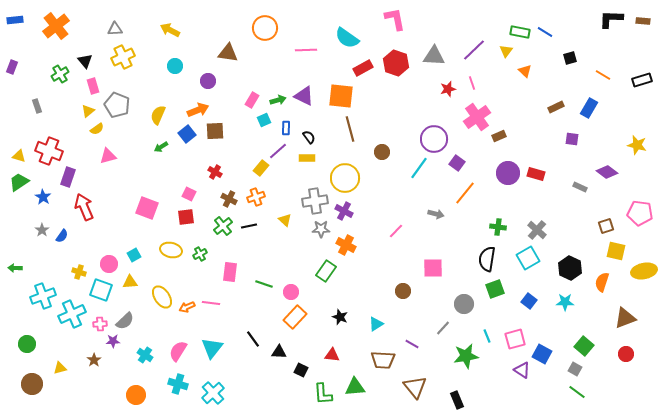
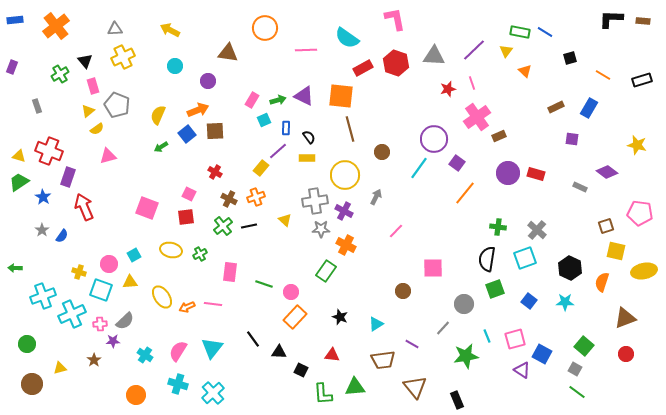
yellow circle at (345, 178): moved 3 px up
gray arrow at (436, 214): moved 60 px left, 17 px up; rotated 77 degrees counterclockwise
cyan square at (528, 258): moved 3 px left; rotated 10 degrees clockwise
pink line at (211, 303): moved 2 px right, 1 px down
brown trapezoid at (383, 360): rotated 10 degrees counterclockwise
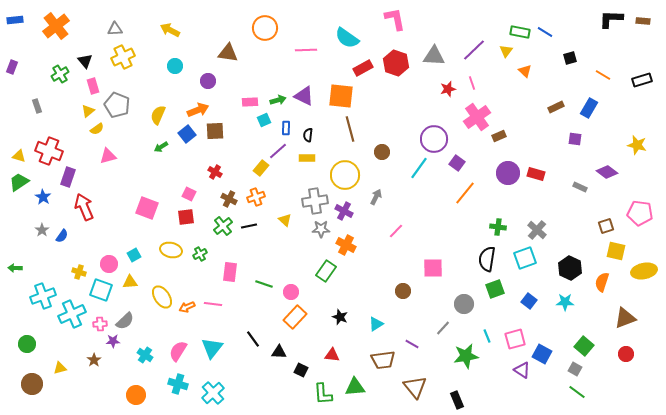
pink rectangle at (252, 100): moved 2 px left, 2 px down; rotated 56 degrees clockwise
black semicircle at (309, 137): moved 1 px left, 2 px up; rotated 136 degrees counterclockwise
purple square at (572, 139): moved 3 px right
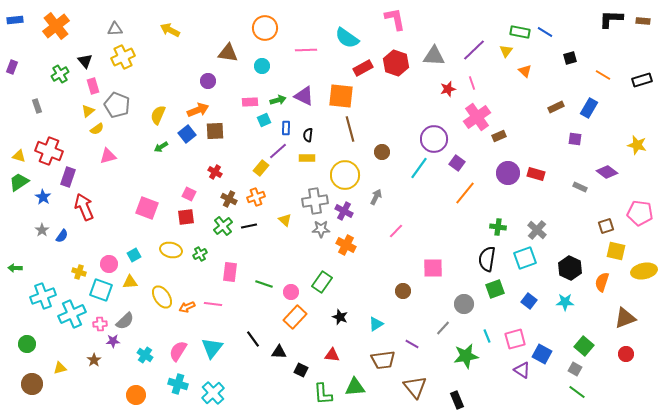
cyan circle at (175, 66): moved 87 px right
green rectangle at (326, 271): moved 4 px left, 11 px down
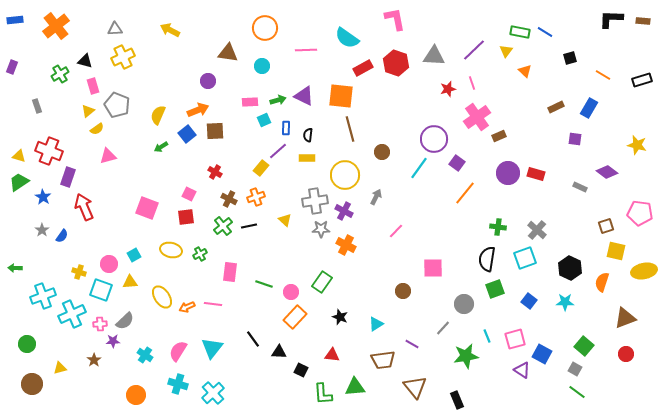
black triangle at (85, 61): rotated 35 degrees counterclockwise
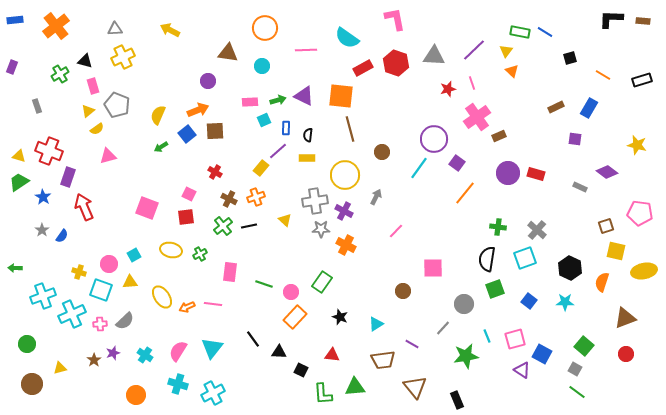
orange triangle at (525, 71): moved 13 px left
purple star at (113, 341): moved 12 px down; rotated 16 degrees counterclockwise
cyan cross at (213, 393): rotated 15 degrees clockwise
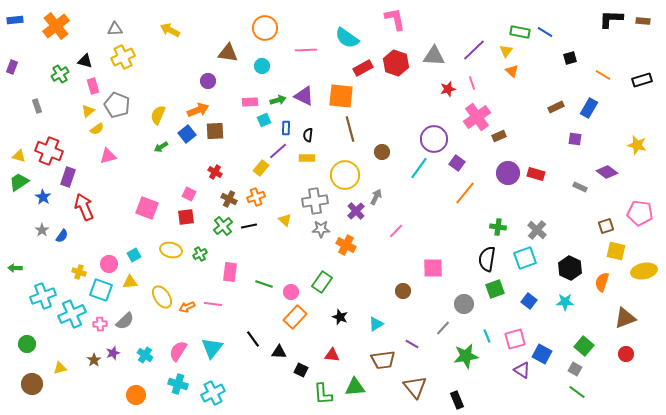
purple cross at (344, 211): moved 12 px right; rotated 18 degrees clockwise
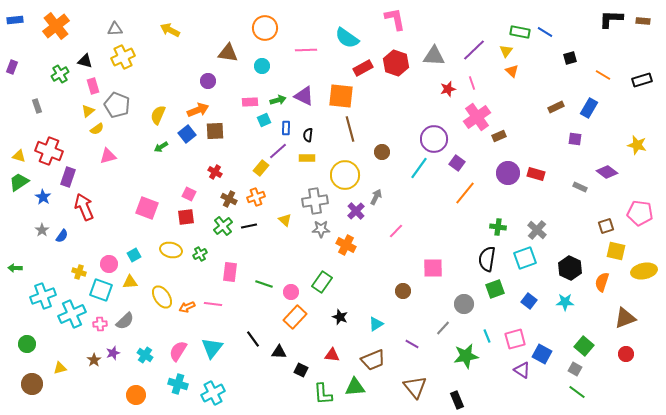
brown trapezoid at (383, 360): moved 10 px left; rotated 15 degrees counterclockwise
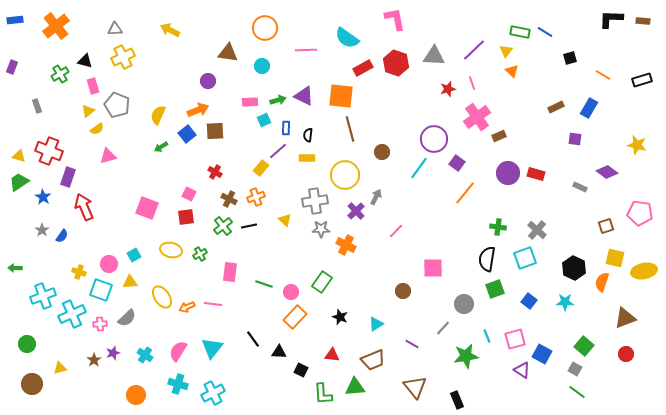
yellow square at (616, 251): moved 1 px left, 7 px down
black hexagon at (570, 268): moved 4 px right
gray semicircle at (125, 321): moved 2 px right, 3 px up
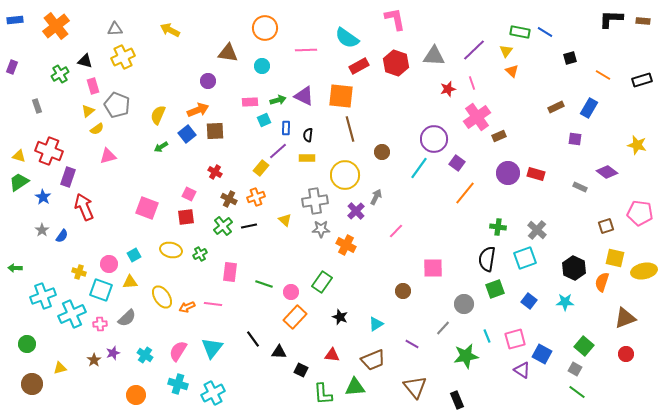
red rectangle at (363, 68): moved 4 px left, 2 px up
